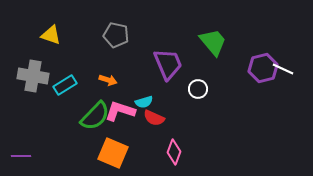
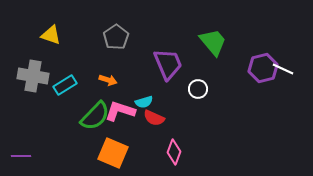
gray pentagon: moved 2 px down; rotated 25 degrees clockwise
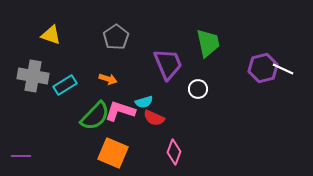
green trapezoid: moved 5 px left, 1 px down; rotated 28 degrees clockwise
orange arrow: moved 1 px up
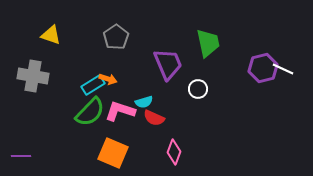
cyan rectangle: moved 28 px right
green semicircle: moved 5 px left, 4 px up
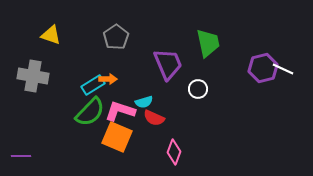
orange arrow: rotated 18 degrees counterclockwise
orange square: moved 4 px right, 16 px up
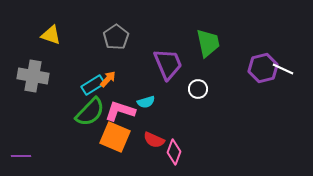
orange arrow: rotated 48 degrees counterclockwise
cyan semicircle: moved 2 px right
red semicircle: moved 22 px down
orange square: moved 2 px left
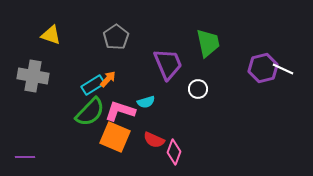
purple line: moved 4 px right, 1 px down
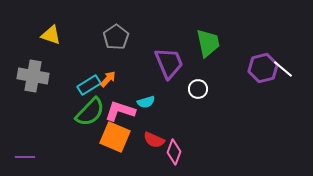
purple trapezoid: moved 1 px right, 1 px up
white line: rotated 15 degrees clockwise
cyan rectangle: moved 4 px left
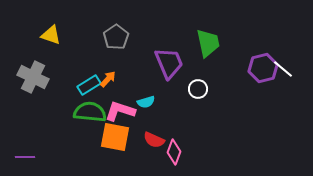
gray cross: moved 1 px down; rotated 16 degrees clockwise
green semicircle: rotated 128 degrees counterclockwise
orange square: rotated 12 degrees counterclockwise
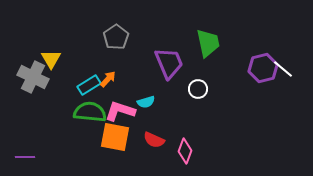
yellow triangle: moved 24 px down; rotated 40 degrees clockwise
pink diamond: moved 11 px right, 1 px up
